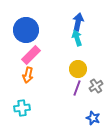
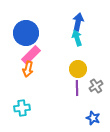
blue circle: moved 3 px down
orange arrow: moved 6 px up
purple line: rotated 21 degrees counterclockwise
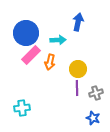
cyan arrow: moved 19 px left, 2 px down; rotated 105 degrees clockwise
orange arrow: moved 22 px right, 7 px up
gray cross: moved 7 px down; rotated 16 degrees clockwise
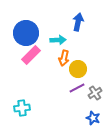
orange arrow: moved 14 px right, 4 px up
purple line: rotated 63 degrees clockwise
gray cross: moved 1 px left; rotated 16 degrees counterclockwise
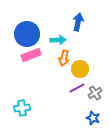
blue circle: moved 1 px right, 1 px down
pink rectangle: rotated 24 degrees clockwise
yellow circle: moved 2 px right
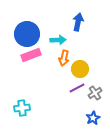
blue star: rotated 24 degrees clockwise
